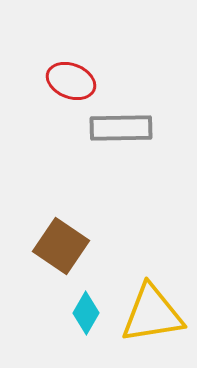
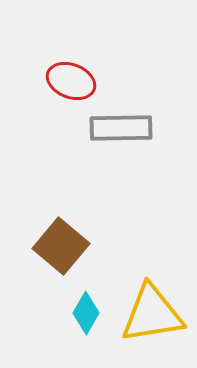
brown square: rotated 6 degrees clockwise
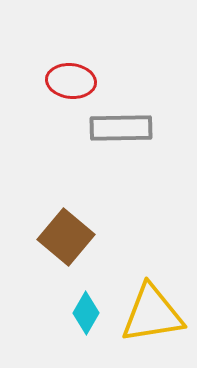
red ellipse: rotated 15 degrees counterclockwise
brown square: moved 5 px right, 9 px up
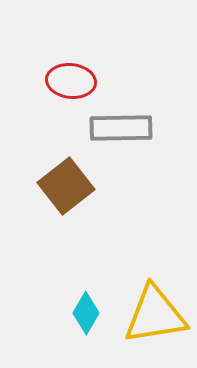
brown square: moved 51 px up; rotated 12 degrees clockwise
yellow triangle: moved 3 px right, 1 px down
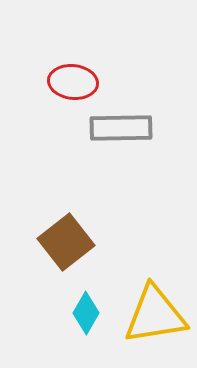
red ellipse: moved 2 px right, 1 px down
brown square: moved 56 px down
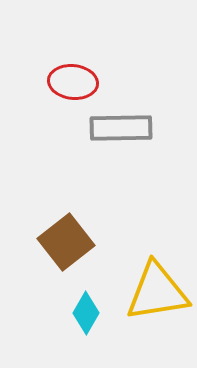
yellow triangle: moved 2 px right, 23 px up
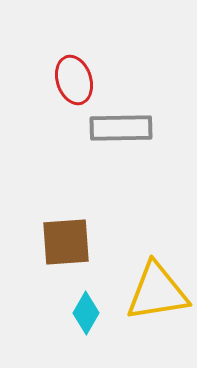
red ellipse: moved 1 px right, 2 px up; rotated 66 degrees clockwise
brown square: rotated 34 degrees clockwise
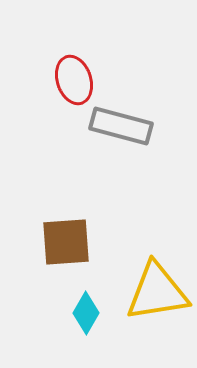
gray rectangle: moved 2 px up; rotated 16 degrees clockwise
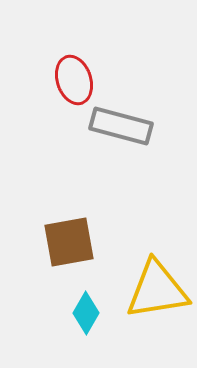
brown square: moved 3 px right; rotated 6 degrees counterclockwise
yellow triangle: moved 2 px up
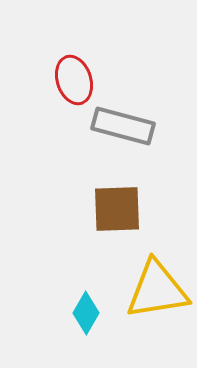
gray rectangle: moved 2 px right
brown square: moved 48 px right, 33 px up; rotated 8 degrees clockwise
